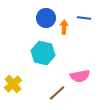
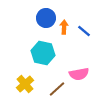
blue line: moved 13 px down; rotated 32 degrees clockwise
pink semicircle: moved 1 px left, 2 px up
yellow cross: moved 12 px right
brown line: moved 4 px up
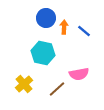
yellow cross: moved 1 px left
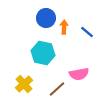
blue line: moved 3 px right, 1 px down
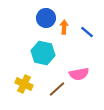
yellow cross: rotated 24 degrees counterclockwise
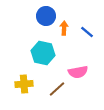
blue circle: moved 2 px up
orange arrow: moved 1 px down
pink semicircle: moved 1 px left, 2 px up
yellow cross: rotated 30 degrees counterclockwise
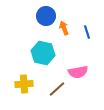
orange arrow: rotated 24 degrees counterclockwise
blue line: rotated 32 degrees clockwise
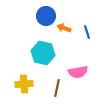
orange arrow: rotated 48 degrees counterclockwise
brown line: moved 1 px up; rotated 36 degrees counterclockwise
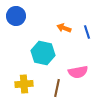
blue circle: moved 30 px left
